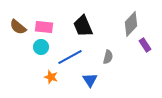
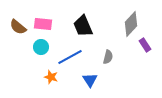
pink rectangle: moved 1 px left, 3 px up
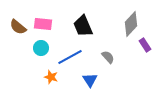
cyan circle: moved 1 px down
gray semicircle: rotated 56 degrees counterclockwise
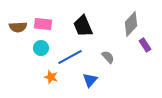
brown semicircle: rotated 42 degrees counterclockwise
blue triangle: rotated 14 degrees clockwise
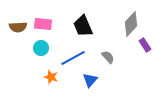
blue line: moved 3 px right, 1 px down
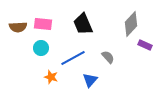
black trapezoid: moved 2 px up
purple rectangle: rotated 32 degrees counterclockwise
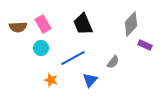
pink rectangle: rotated 54 degrees clockwise
gray semicircle: moved 5 px right, 5 px down; rotated 80 degrees clockwise
orange star: moved 3 px down
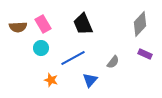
gray diamond: moved 9 px right
purple rectangle: moved 9 px down
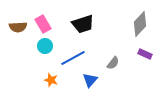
black trapezoid: rotated 85 degrees counterclockwise
cyan circle: moved 4 px right, 2 px up
gray semicircle: moved 1 px down
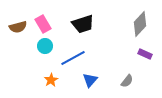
brown semicircle: rotated 12 degrees counterclockwise
gray semicircle: moved 14 px right, 18 px down
orange star: rotated 24 degrees clockwise
